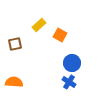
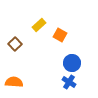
brown square: rotated 32 degrees counterclockwise
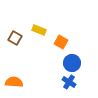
yellow rectangle: moved 5 px down; rotated 64 degrees clockwise
orange square: moved 1 px right, 7 px down
brown square: moved 6 px up; rotated 16 degrees counterclockwise
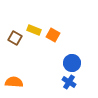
yellow rectangle: moved 5 px left
orange square: moved 8 px left, 7 px up
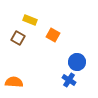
yellow rectangle: moved 4 px left, 10 px up
brown square: moved 3 px right
blue circle: moved 5 px right, 1 px up
blue cross: moved 2 px up
